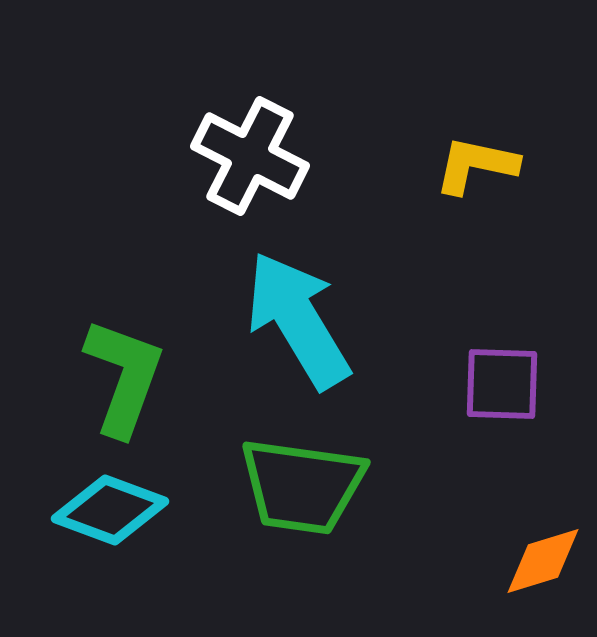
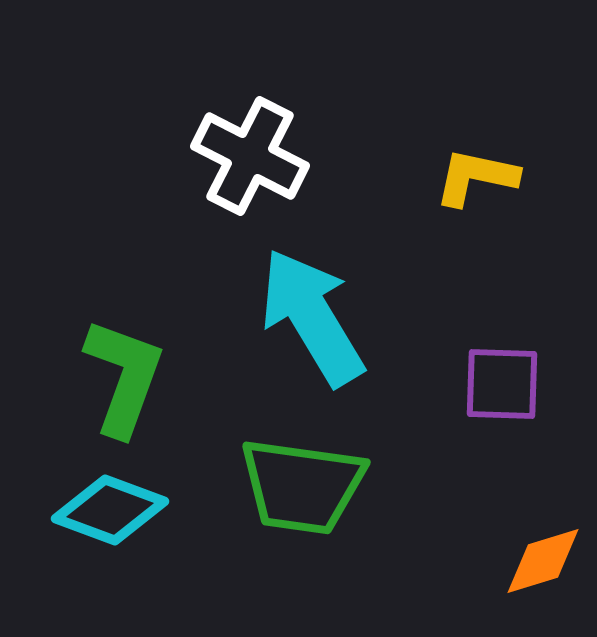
yellow L-shape: moved 12 px down
cyan arrow: moved 14 px right, 3 px up
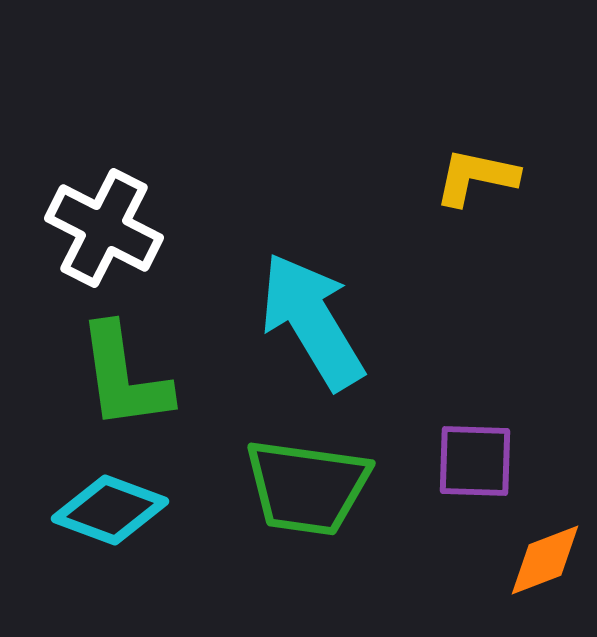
white cross: moved 146 px left, 72 px down
cyan arrow: moved 4 px down
green L-shape: rotated 152 degrees clockwise
purple square: moved 27 px left, 77 px down
green trapezoid: moved 5 px right, 1 px down
orange diamond: moved 2 px right, 1 px up; rotated 4 degrees counterclockwise
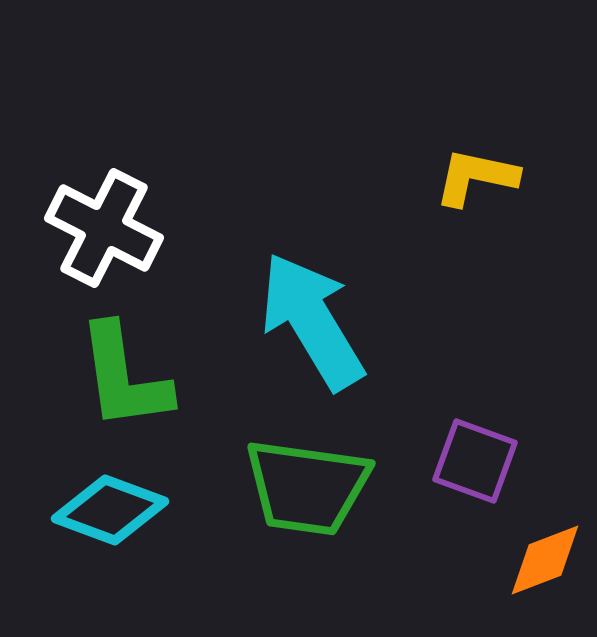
purple square: rotated 18 degrees clockwise
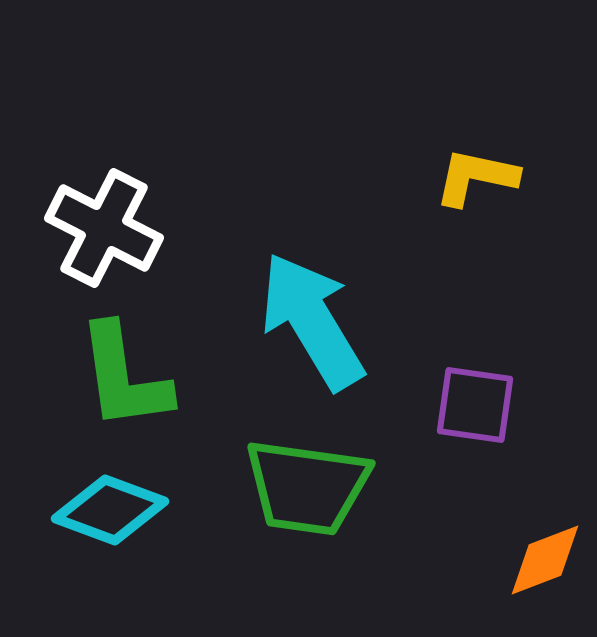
purple square: moved 56 px up; rotated 12 degrees counterclockwise
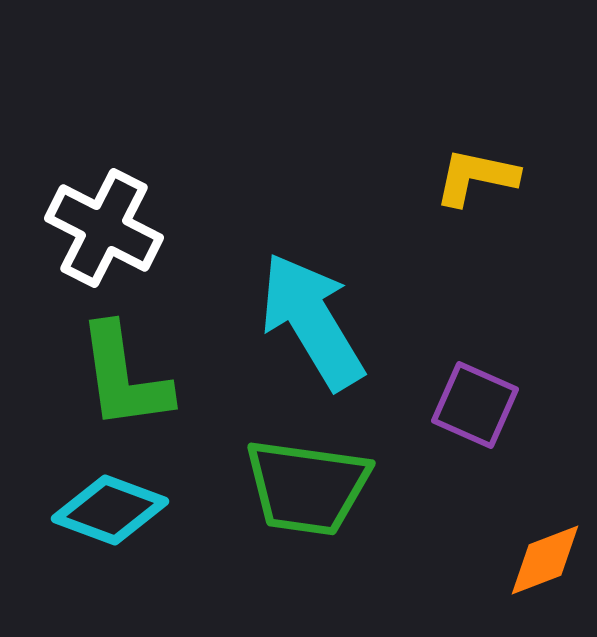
purple square: rotated 16 degrees clockwise
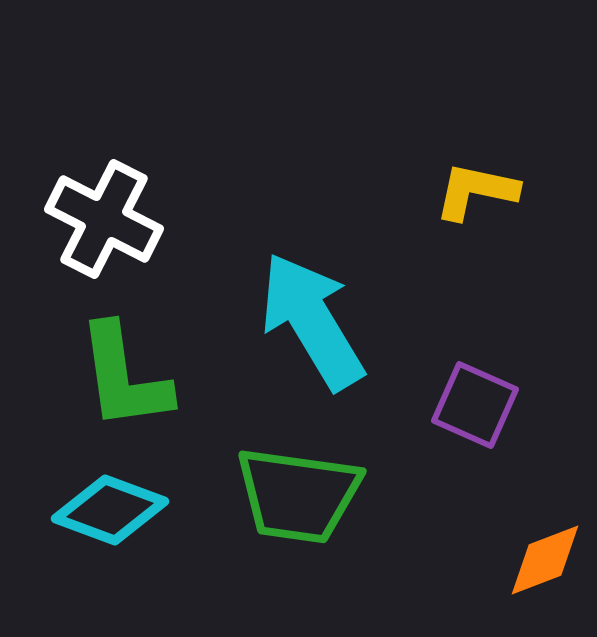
yellow L-shape: moved 14 px down
white cross: moved 9 px up
green trapezoid: moved 9 px left, 8 px down
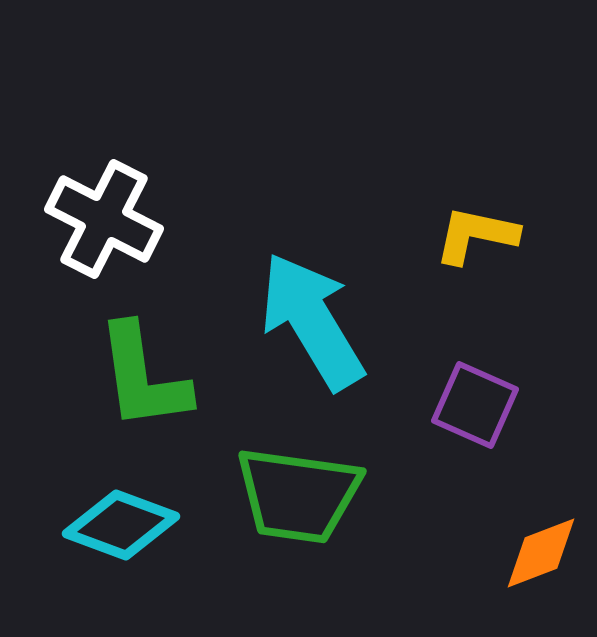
yellow L-shape: moved 44 px down
green L-shape: moved 19 px right
cyan diamond: moved 11 px right, 15 px down
orange diamond: moved 4 px left, 7 px up
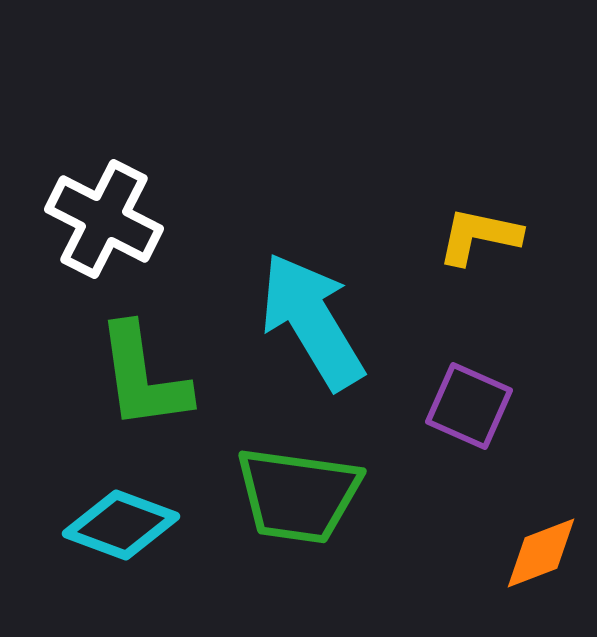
yellow L-shape: moved 3 px right, 1 px down
purple square: moved 6 px left, 1 px down
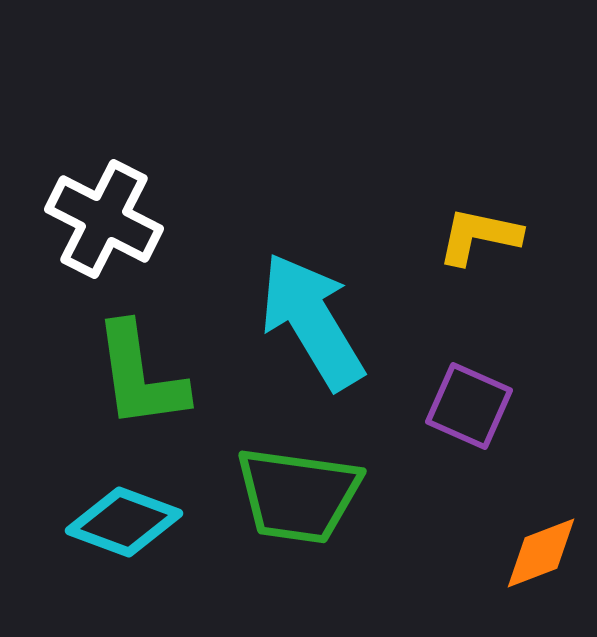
green L-shape: moved 3 px left, 1 px up
cyan diamond: moved 3 px right, 3 px up
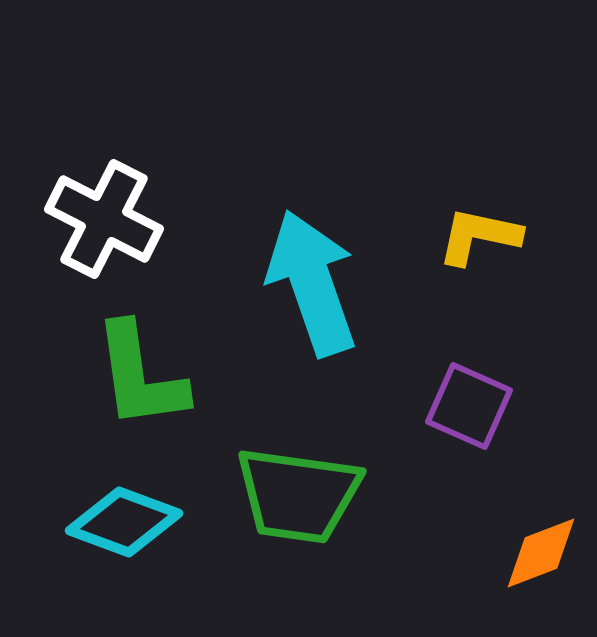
cyan arrow: moved 38 px up; rotated 12 degrees clockwise
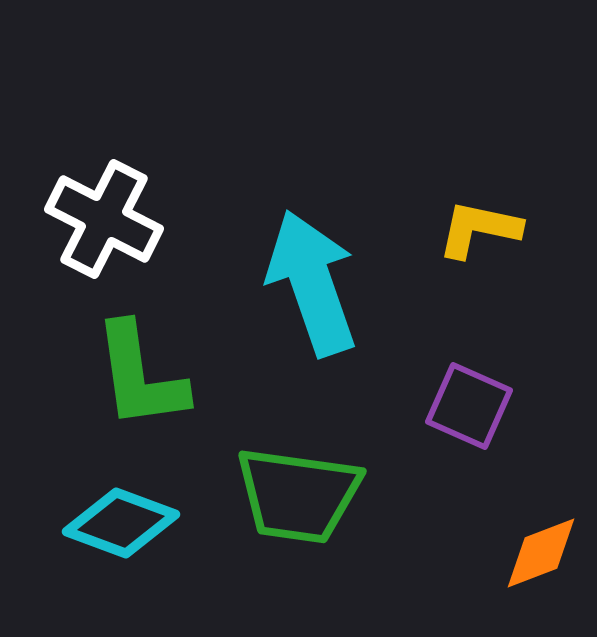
yellow L-shape: moved 7 px up
cyan diamond: moved 3 px left, 1 px down
